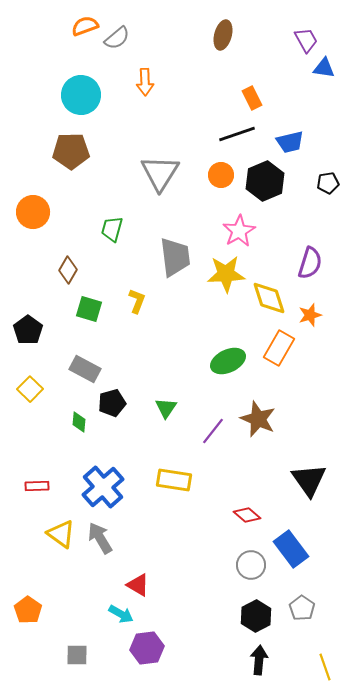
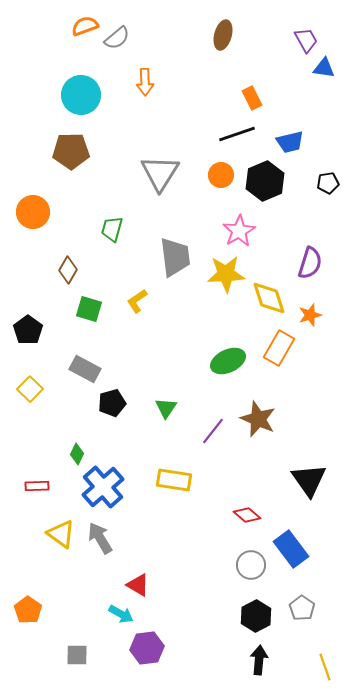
yellow L-shape at (137, 301): rotated 145 degrees counterclockwise
green diamond at (79, 422): moved 2 px left, 32 px down; rotated 20 degrees clockwise
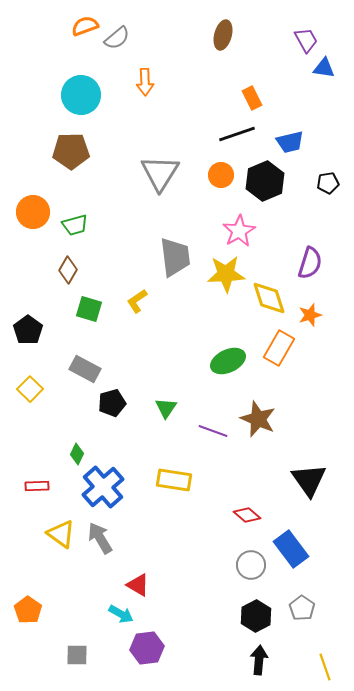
green trapezoid at (112, 229): moved 37 px left, 4 px up; rotated 120 degrees counterclockwise
purple line at (213, 431): rotated 72 degrees clockwise
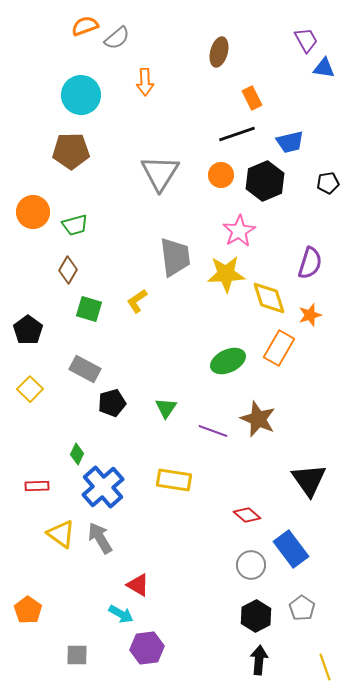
brown ellipse at (223, 35): moved 4 px left, 17 px down
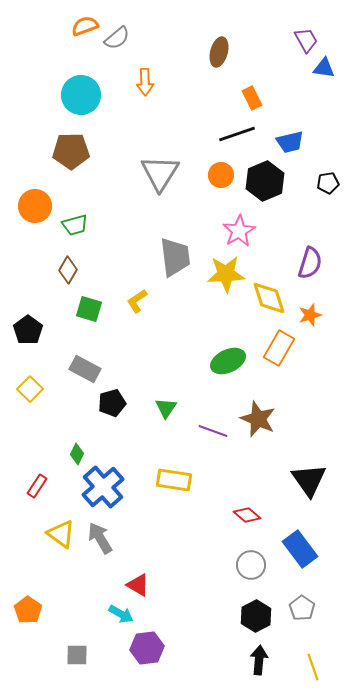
orange circle at (33, 212): moved 2 px right, 6 px up
red rectangle at (37, 486): rotated 55 degrees counterclockwise
blue rectangle at (291, 549): moved 9 px right
yellow line at (325, 667): moved 12 px left
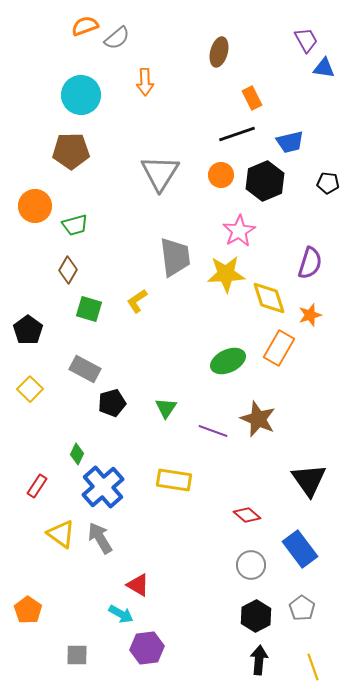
black pentagon at (328, 183): rotated 15 degrees clockwise
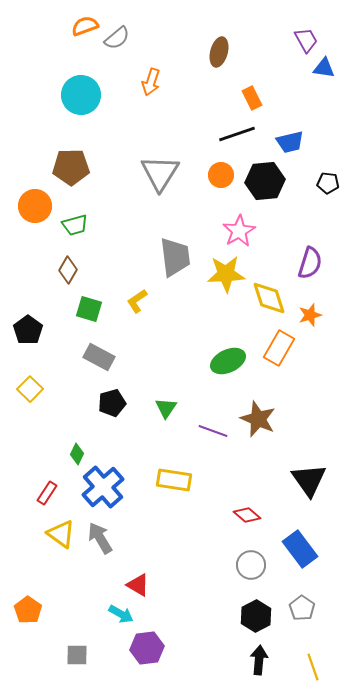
orange arrow at (145, 82): moved 6 px right; rotated 20 degrees clockwise
brown pentagon at (71, 151): moved 16 px down
black hexagon at (265, 181): rotated 18 degrees clockwise
gray rectangle at (85, 369): moved 14 px right, 12 px up
red rectangle at (37, 486): moved 10 px right, 7 px down
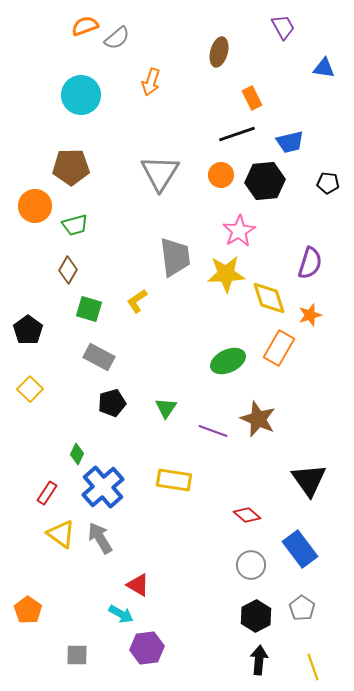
purple trapezoid at (306, 40): moved 23 px left, 13 px up
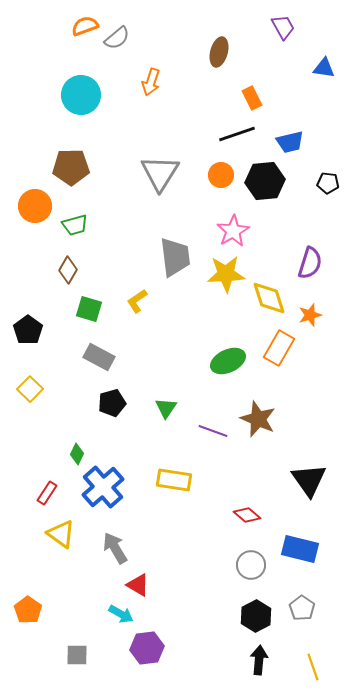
pink star at (239, 231): moved 6 px left
gray arrow at (100, 538): moved 15 px right, 10 px down
blue rectangle at (300, 549): rotated 39 degrees counterclockwise
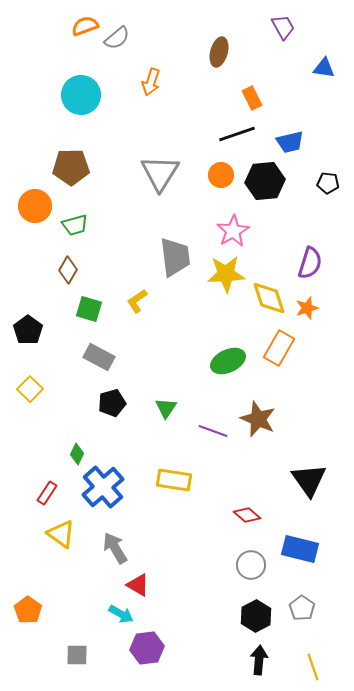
orange star at (310, 315): moved 3 px left, 7 px up
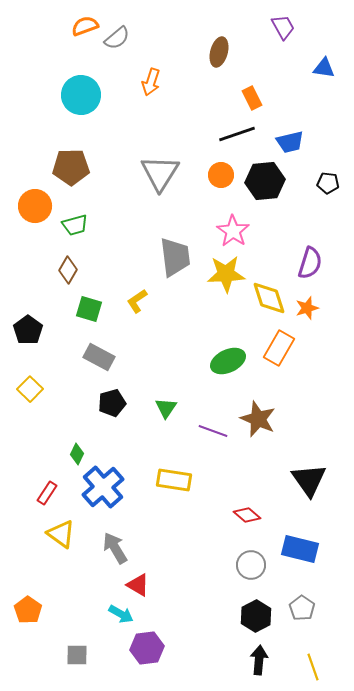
pink star at (233, 231): rotated 8 degrees counterclockwise
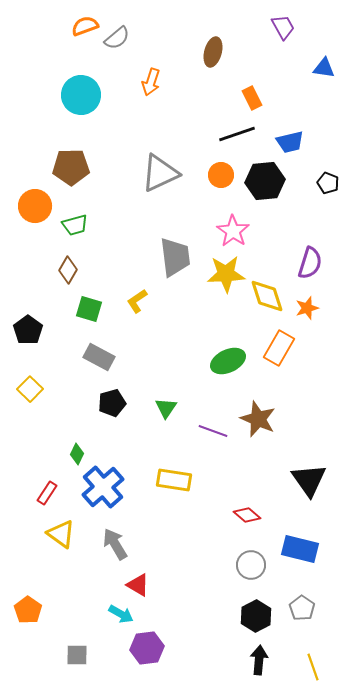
brown ellipse at (219, 52): moved 6 px left
gray triangle at (160, 173): rotated 33 degrees clockwise
black pentagon at (328, 183): rotated 15 degrees clockwise
yellow diamond at (269, 298): moved 2 px left, 2 px up
gray arrow at (115, 548): moved 4 px up
